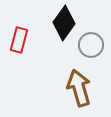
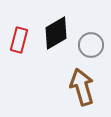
black diamond: moved 8 px left, 10 px down; rotated 24 degrees clockwise
brown arrow: moved 3 px right, 1 px up
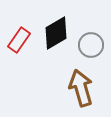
red rectangle: rotated 20 degrees clockwise
brown arrow: moved 1 px left, 1 px down
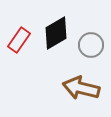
brown arrow: rotated 60 degrees counterclockwise
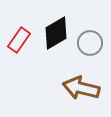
gray circle: moved 1 px left, 2 px up
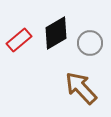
red rectangle: rotated 15 degrees clockwise
brown arrow: rotated 33 degrees clockwise
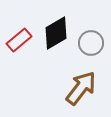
gray circle: moved 1 px right
brown arrow: rotated 81 degrees clockwise
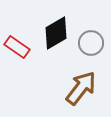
red rectangle: moved 2 px left, 7 px down; rotated 75 degrees clockwise
